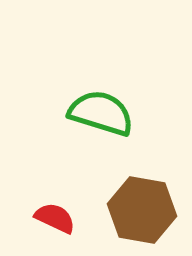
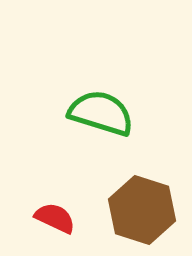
brown hexagon: rotated 8 degrees clockwise
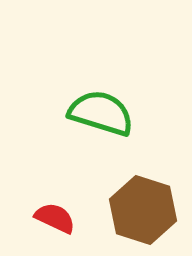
brown hexagon: moved 1 px right
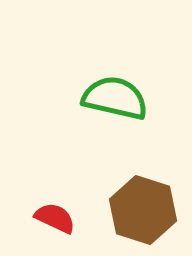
green semicircle: moved 14 px right, 15 px up; rotated 4 degrees counterclockwise
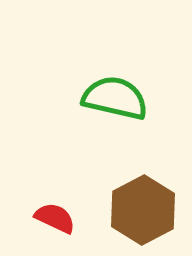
brown hexagon: rotated 14 degrees clockwise
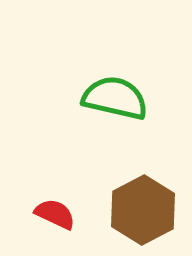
red semicircle: moved 4 px up
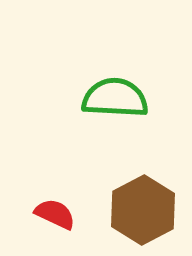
green semicircle: rotated 10 degrees counterclockwise
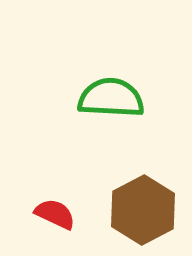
green semicircle: moved 4 px left
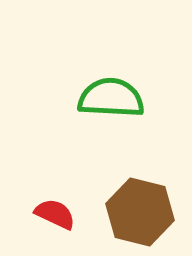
brown hexagon: moved 3 px left, 2 px down; rotated 18 degrees counterclockwise
